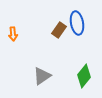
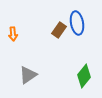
gray triangle: moved 14 px left, 1 px up
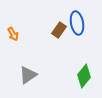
orange arrow: rotated 24 degrees counterclockwise
